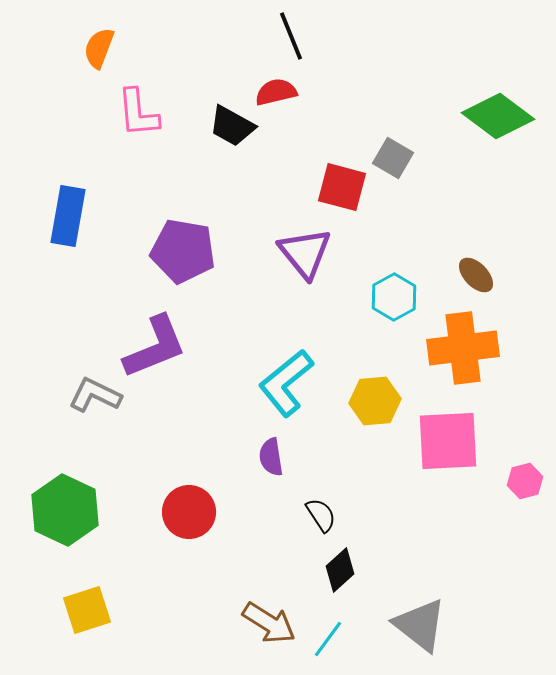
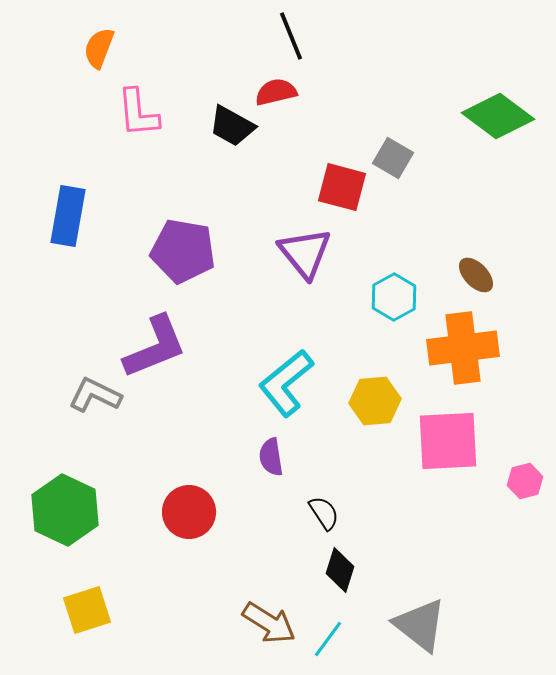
black semicircle: moved 3 px right, 2 px up
black diamond: rotated 30 degrees counterclockwise
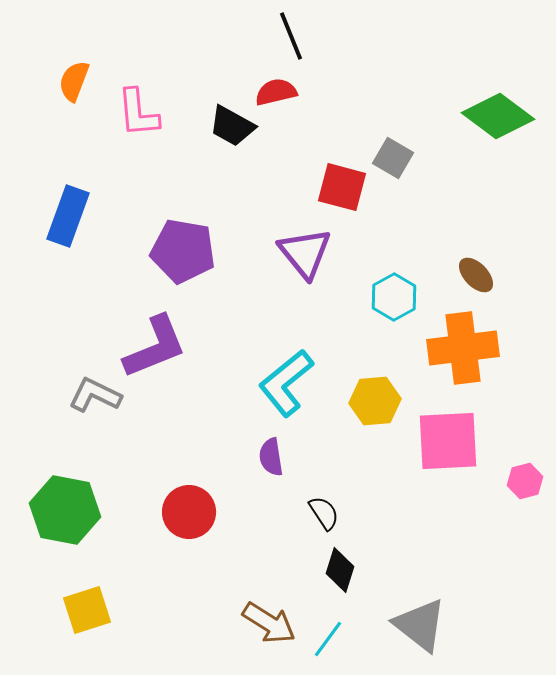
orange semicircle: moved 25 px left, 33 px down
blue rectangle: rotated 10 degrees clockwise
green hexagon: rotated 14 degrees counterclockwise
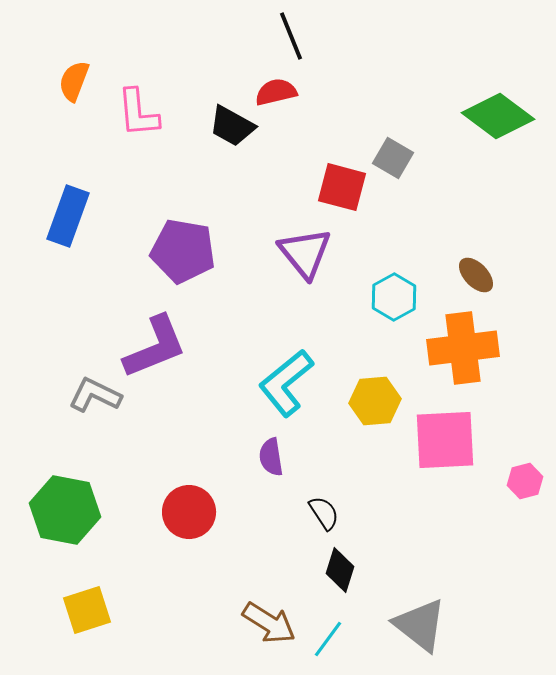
pink square: moved 3 px left, 1 px up
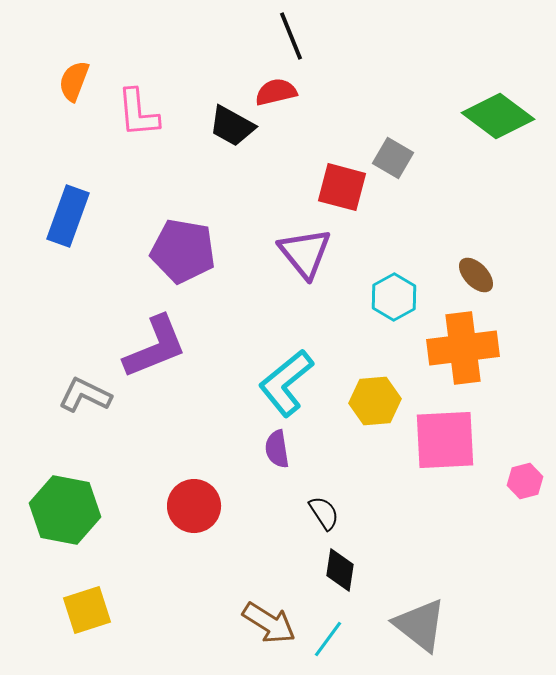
gray L-shape: moved 10 px left
purple semicircle: moved 6 px right, 8 px up
red circle: moved 5 px right, 6 px up
black diamond: rotated 9 degrees counterclockwise
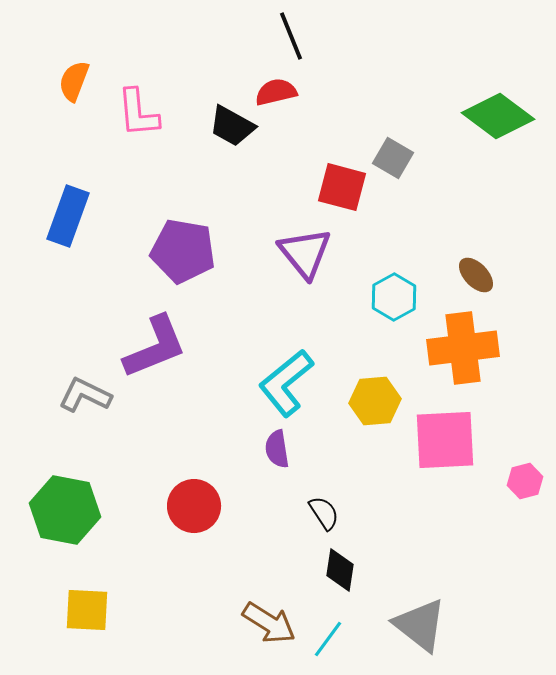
yellow square: rotated 21 degrees clockwise
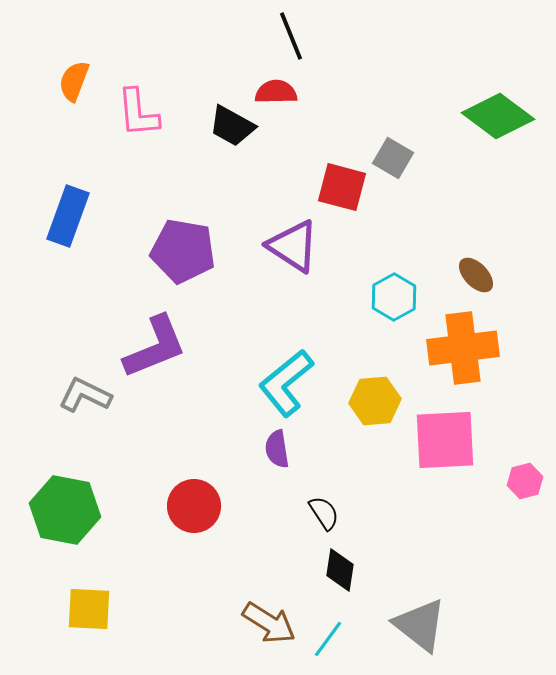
red semicircle: rotated 12 degrees clockwise
purple triangle: moved 12 px left, 7 px up; rotated 18 degrees counterclockwise
yellow square: moved 2 px right, 1 px up
